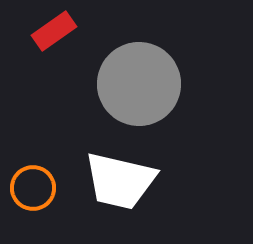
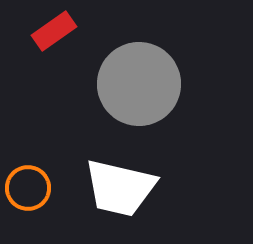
white trapezoid: moved 7 px down
orange circle: moved 5 px left
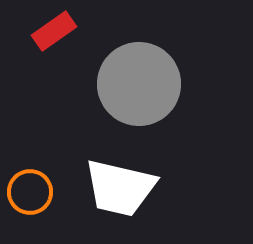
orange circle: moved 2 px right, 4 px down
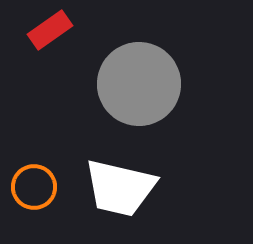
red rectangle: moved 4 px left, 1 px up
orange circle: moved 4 px right, 5 px up
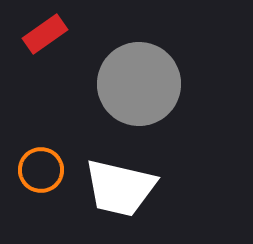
red rectangle: moved 5 px left, 4 px down
orange circle: moved 7 px right, 17 px up
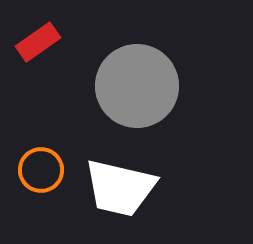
red rectangle: moved 7 px left, 8 px down
gray circle: moved 2 px left, 2 px down
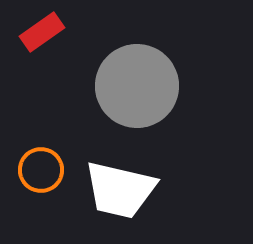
red rectangle: moved 4 px right, 10 px up
white trapezoid: moved 2 px down
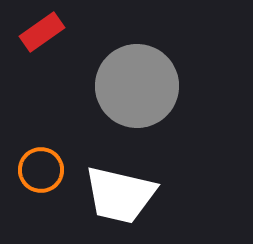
white trapezoid: moved 5 px down
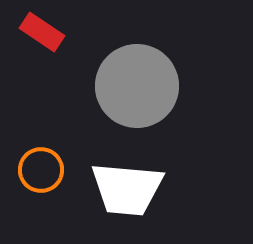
red rectangle: rotated 69 degrees clockwise
white trapezoid: moved 7 px right, 6 px up; rotated 8 degrees counterclockwise
